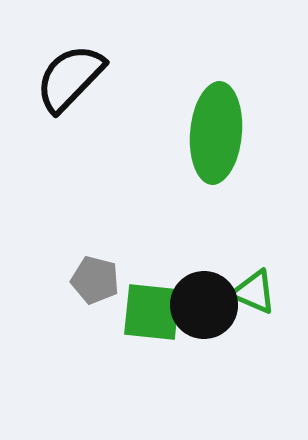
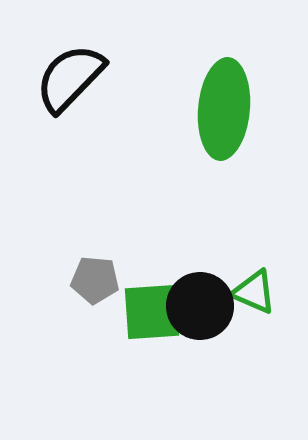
green ellipse: moved 8 px right, 24 px up
gray pentagon: rotated 9 degrees counterclockwise
black circle: moved 4 px left, 1 px down
green square: rotated 10 degrees counterclockwise
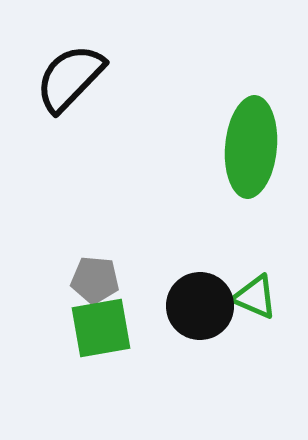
green ellipse: moved 27 px right, 38 px down
green triangle: moved 1 px right, 5 px down
green square: moved 51 px left, 16 px down; rotated 6 degrees counterclockwise
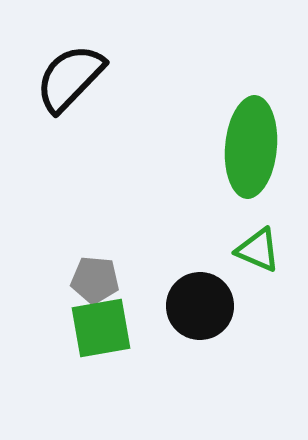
green triangle: moved 3 px right, 47 px up
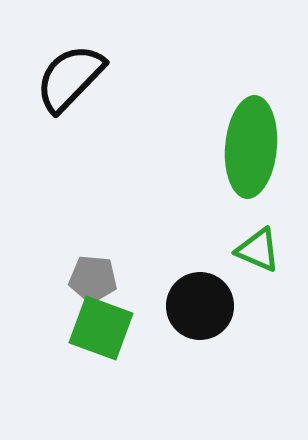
gray pentagon: moved 2 px left, 1 px up
green square: rotated 30 degrees clockwise
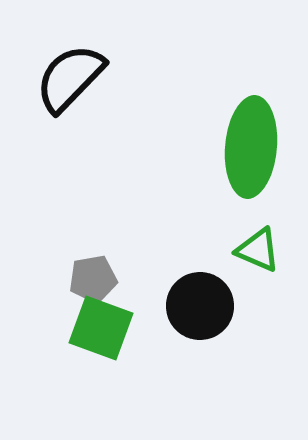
gray pentagon: rotated 15 degrees counterclockwise
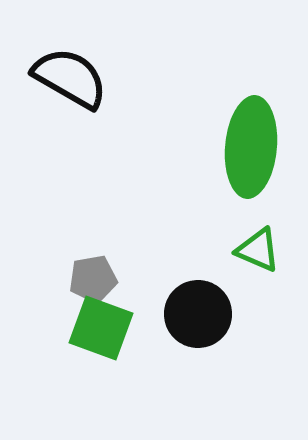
black semicircle: rotated 76 degrees clockwise
black circle: moved 2 px left, 8 px down
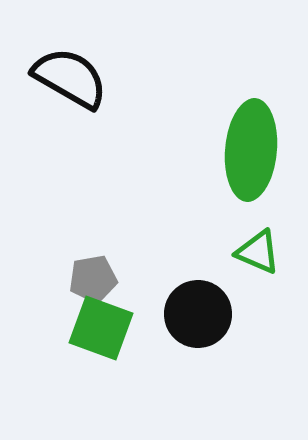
green ellipse: moved 3 px down
green triangle: moved 2 px down
